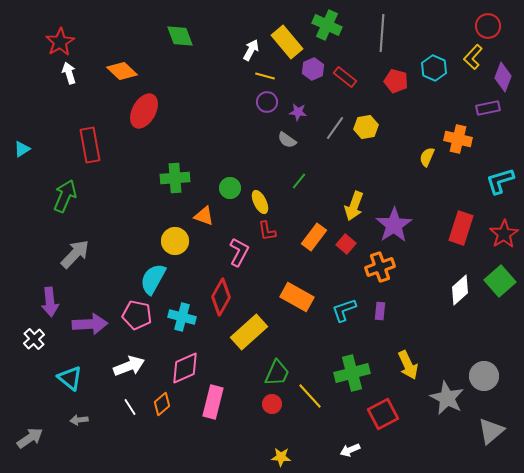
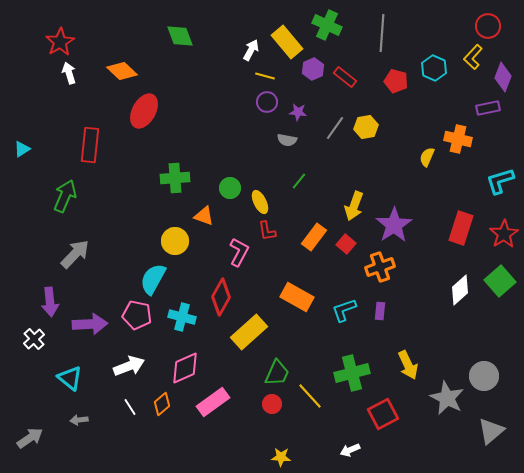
gray semicircle at (287, 140): rotated 24 degrees counterclockwise
red rectangle at (90, 145): rotated 16 degrees clockwise
pink rectangle at (213, 402): rotated 40 degrees clockwise
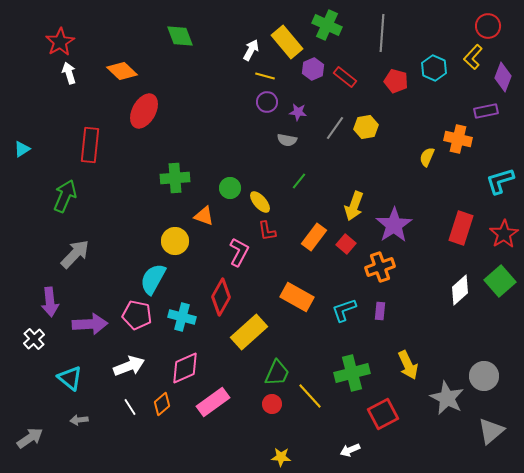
purple rectangle at (488, 108): moved 2 px left, 3 px down
yellow ellipse at (260, 202): rotated 15 degrees counterclockwise
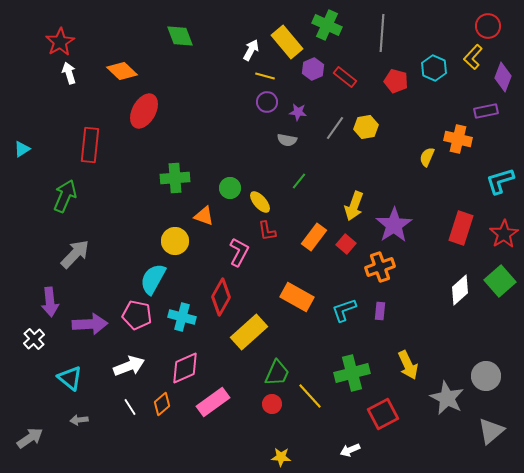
gray circle at (484, 376): moved 2 px right
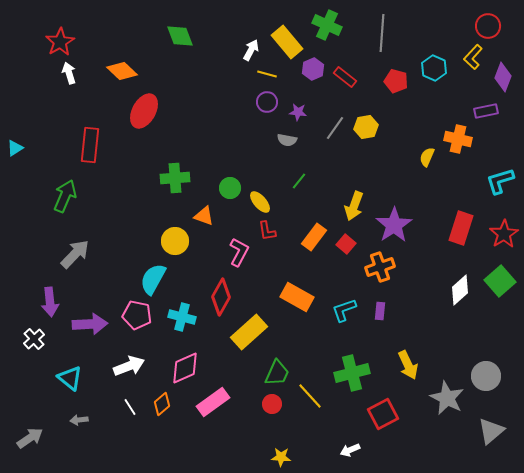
yellow line at (265, 76): moved 2 px right, 2 px up
cyan triangle at (22, 149): moved 7 px left, 1 px up
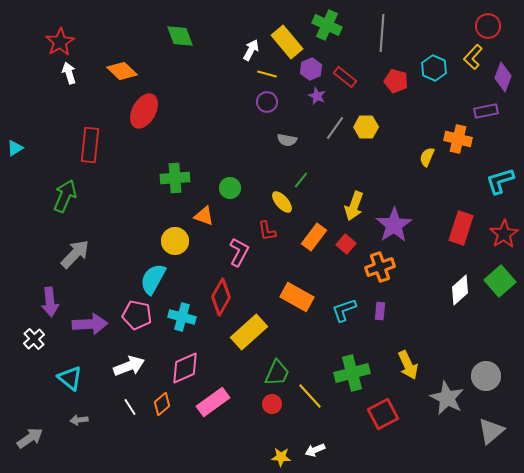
purple hexagon at (313, 69): moved 2 px left
purple star at (298, 112): moved 19 px right, 16 px up; rotated 18 degrees clockwise
yellow hexagon at (366, 127): rotated 10 degrees clockwise
green line at (299, 181): moved 2 px right, 1 px up
yellow ellipse at (260, 202): moved 22 px right
white arrow at (350, 450): moved 35 px left
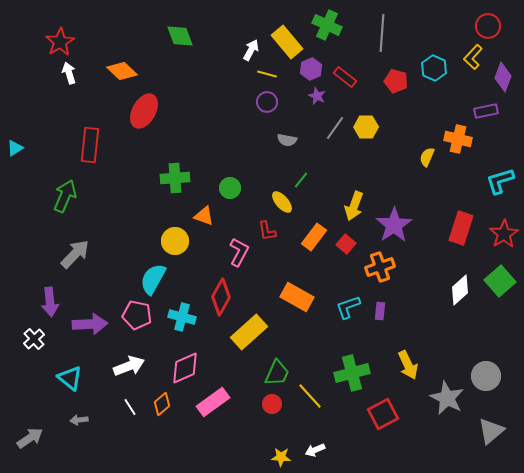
cyan L-shape at (344, 310): moved 4 px right, 3 px up
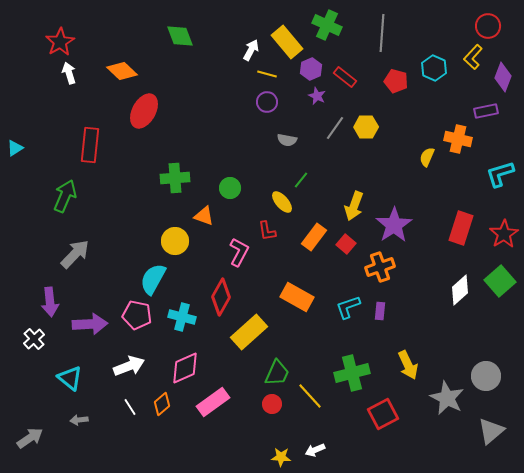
cyan L-shape at (500, 181): moved 7 px up
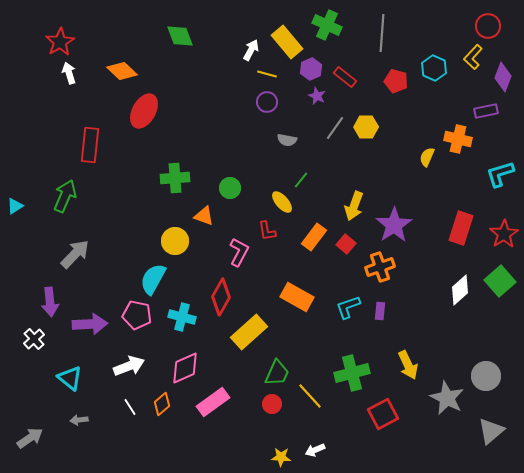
cyan triangle at (15, 148): moved 58 px down
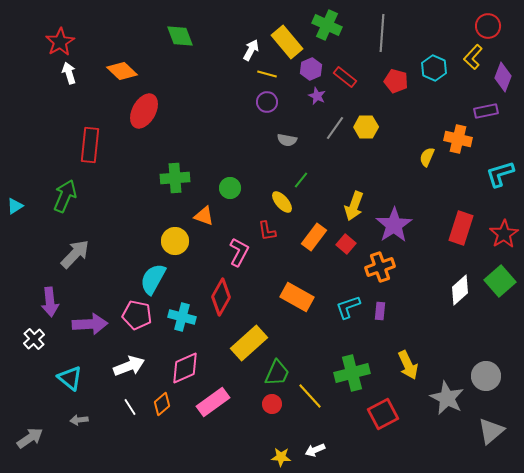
yellow rectangle at (249, 332): moved 11 px down
